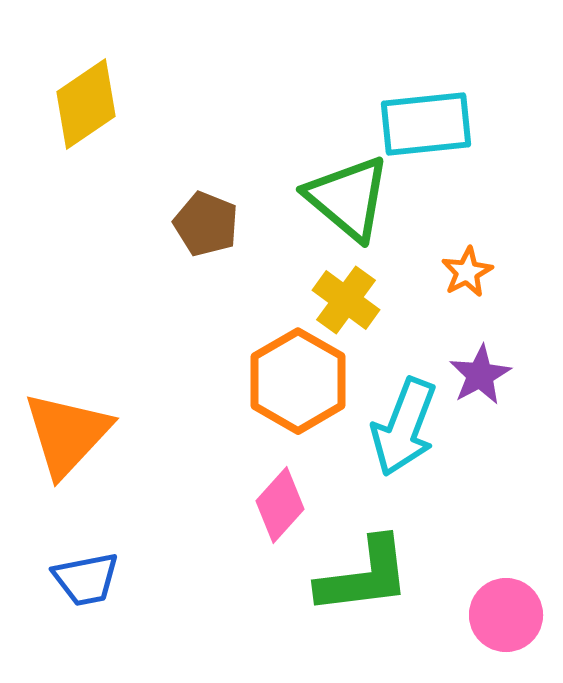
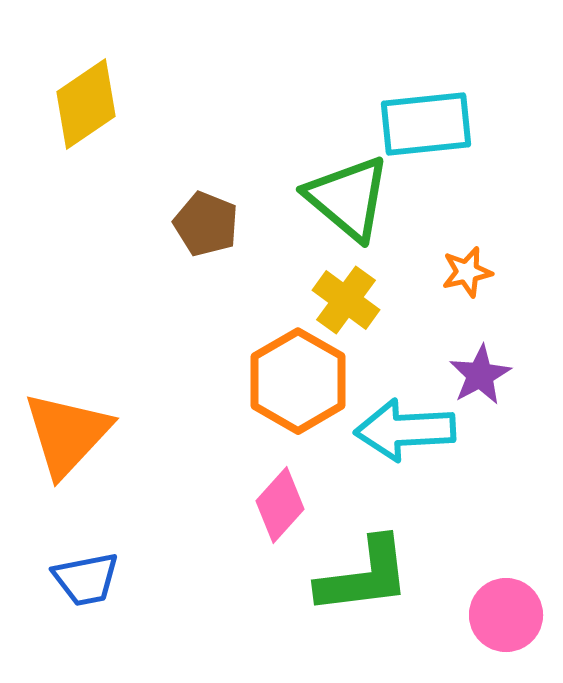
orange star: rotated 15 degrees clockwise
cyan arrow: moved 1 px right, 3 px down; rotated 66 degrees clockwise
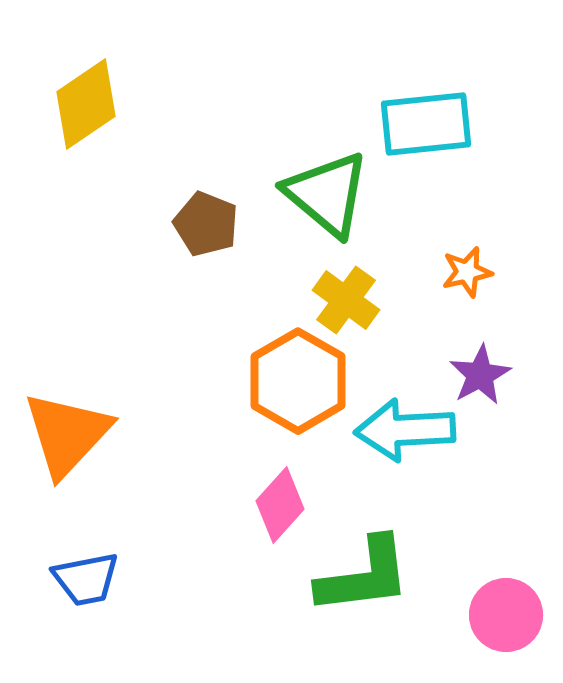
green triangle: moved 21 px left, 4 px up
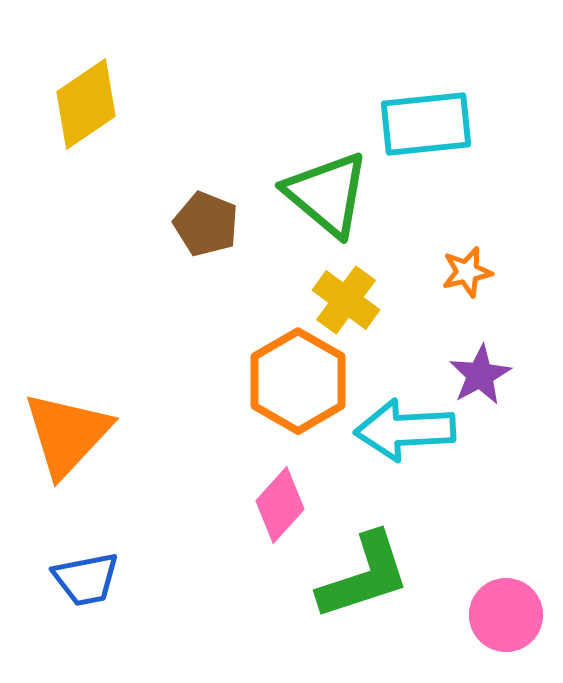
green L-shape: rotated 11 degrees counterclockwise
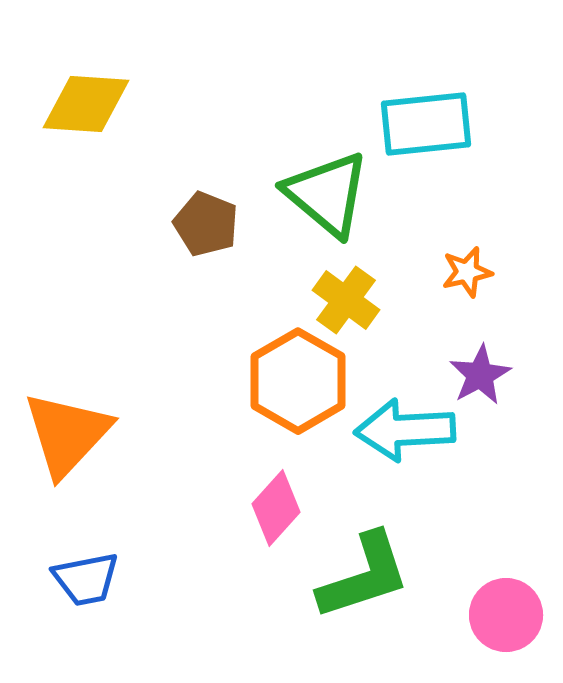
yellow diamond: rotated 38 degrees clockwise
pink diamond: moved 4 px left, 3 px down
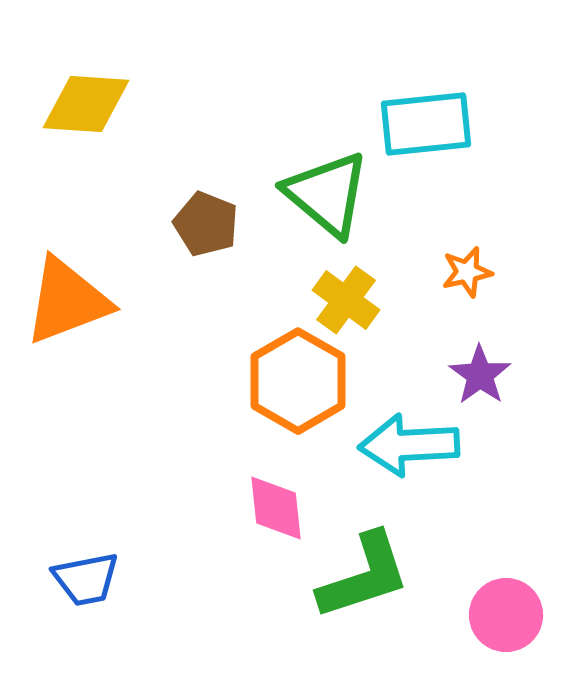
purple star: rotated 8 degrees counterclockwise
cyan arrow: moved 4 px right, 15 px down
orange triangle: moved 133 px up; rotated 26 degrees clockwise
pink diamond: rotated 48 degrees counterclockwise
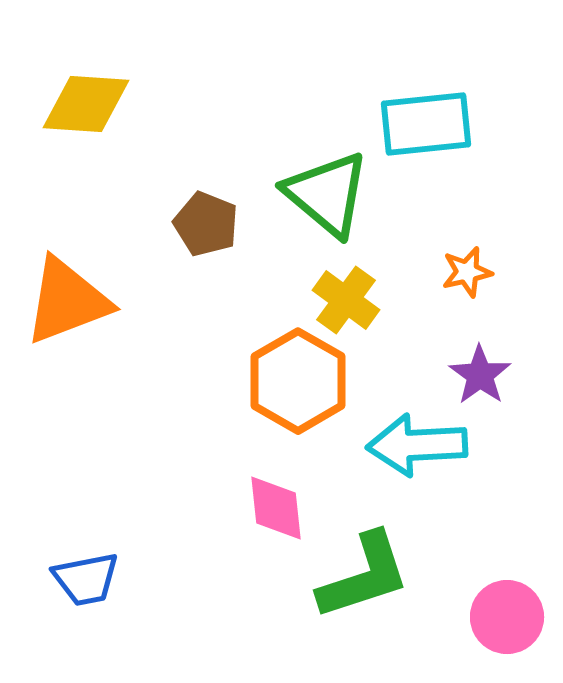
cyan arrow: moved 8 px right
pink circle: moved 1 px right, 2 px down
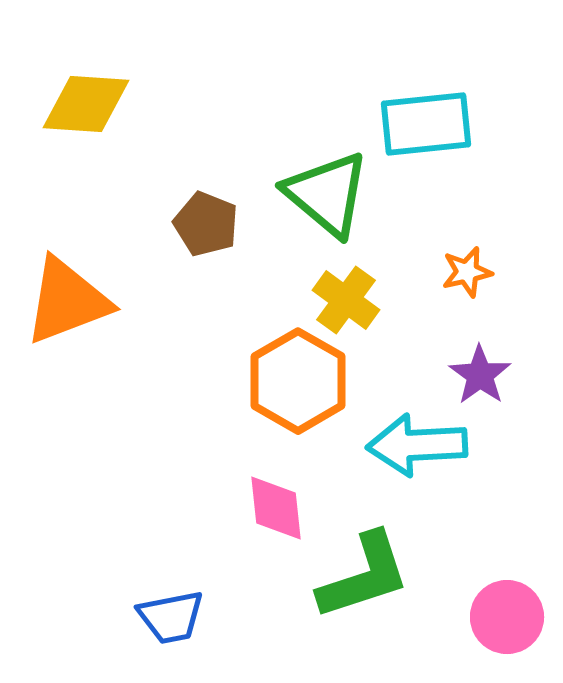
blue trapezoid: moved 85 px right, 38 px down
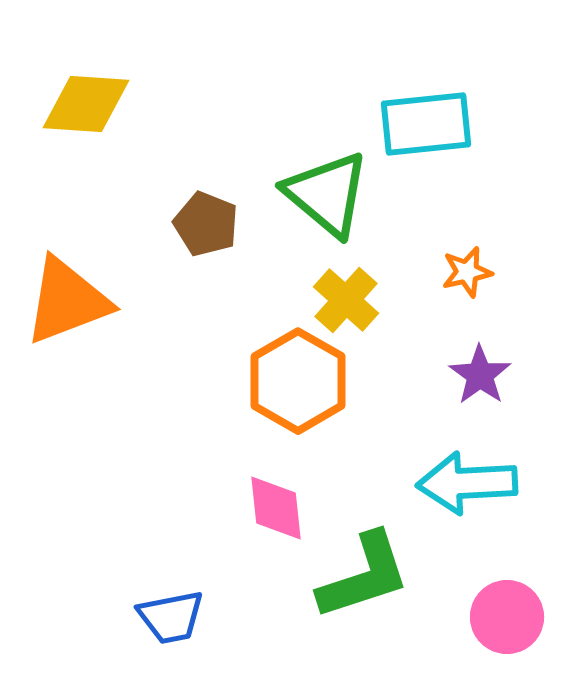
yellow cross: rotated 6 degrees clockwise
cyan arrow: moved 50 px right, 38 px down
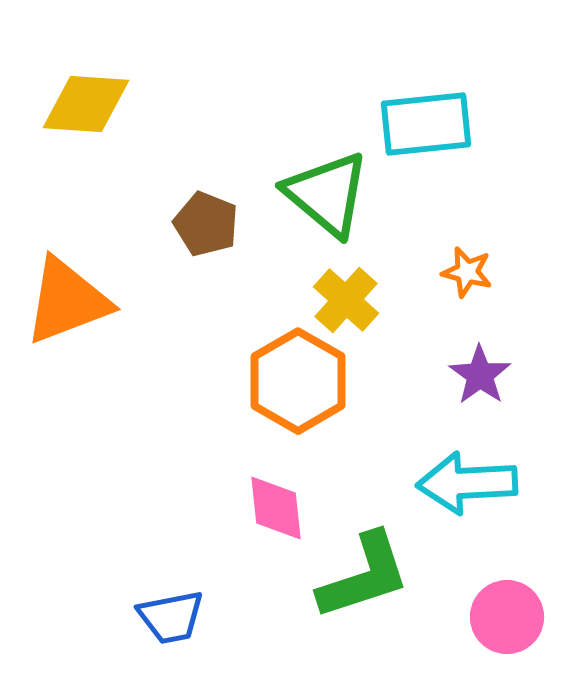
orange star: rotated 27 degrees clockwise
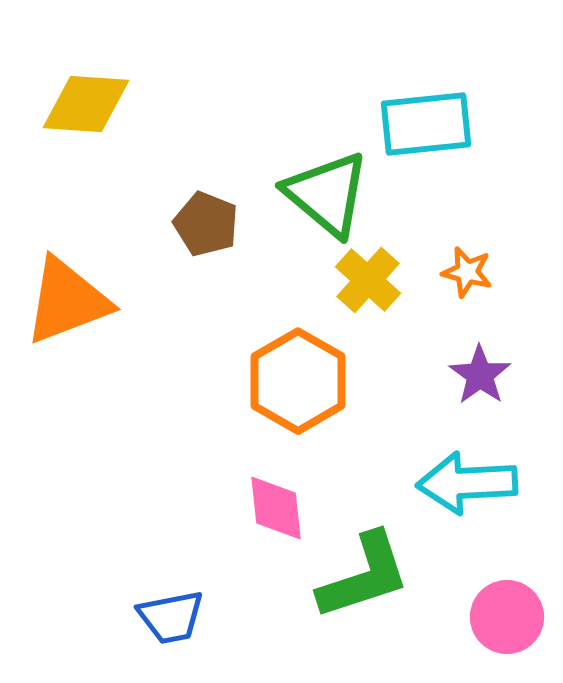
yellow cross: moved 22 px right, 20 px up
